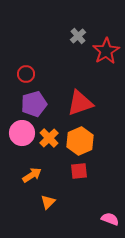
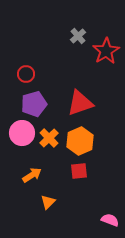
pink semicircle: moved 1 px down
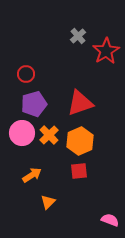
orange cross: moved 3 px up
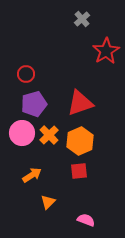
gray cross: moved 4 px right, 17 px up
pink semicircle: moved 24 px left
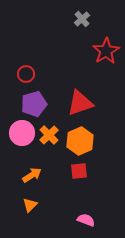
orange triangle: moved 18 px left, 3 px down
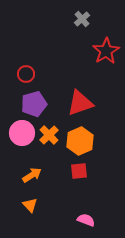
orange triangle: rotated 28 degrees counterclockwise
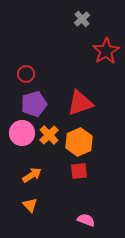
orange hexagon: moved 1 px left, 1 px down
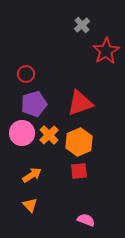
gray cross: moved 6 px down
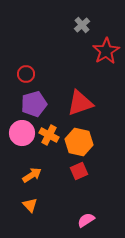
orange cross: rotated 18 degrees counterclockwise
orange hexagon: rotated 24 degrees counterclockwise
red square: rotated 18 degrees counterclockwise
pink semicircle: rotated 54 degrees counterclockwise
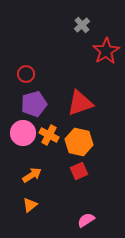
pink circle: moved 1 px right
orange triangle: rotated 35 degrees clockwise
